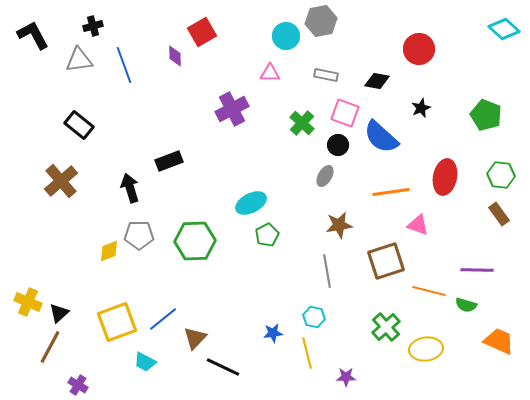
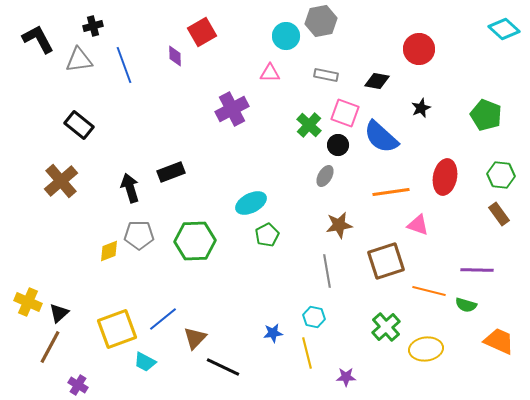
black L-shape at (33, 35): moved 5 px right, 4 px down
green cross at (302, 123): moved 7 px right, 2 px down
black rectangle at (169, 161): moved 2 px right, 11 px down
yellow square at (117, 322): moved 7 px down
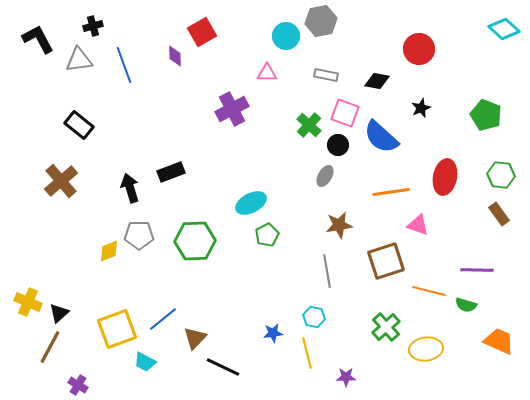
pink triangle at (270, 73): moved 3 px left
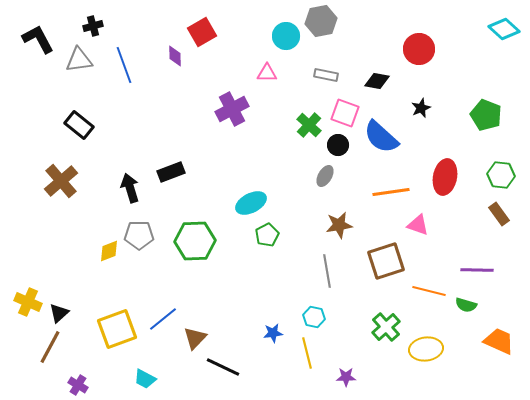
cyan trapezoid at (145, 362): moved 17 px down
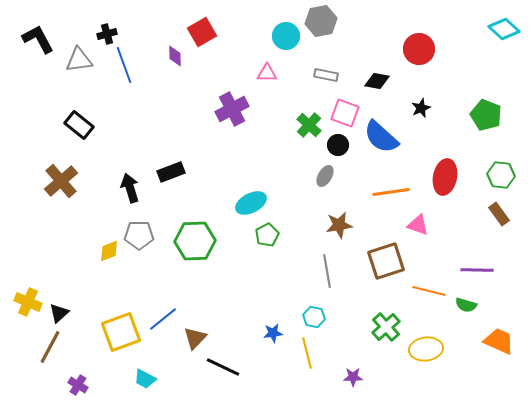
black cross at (93, 26): moved 14 px right, 8 px down
yellow square at (117, 329): moved 4 px right, 3 px down
purple star at (346, 377): moved 7 px right
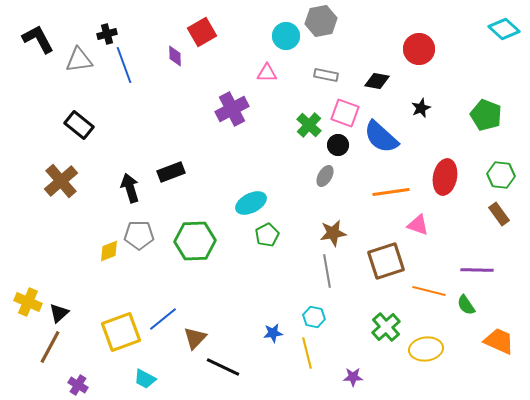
brown star at (339, 225): moved 6 px left, 8 px down
green semicircle at (466, 305): rotated 40 degrees clockwise
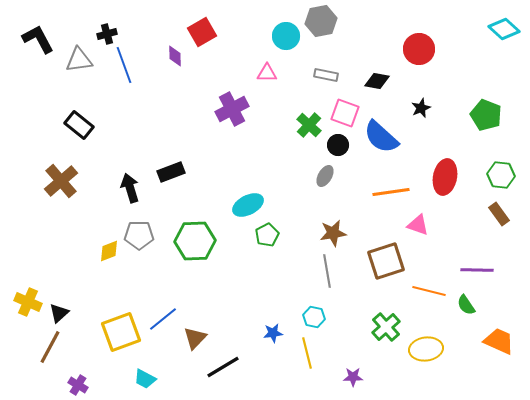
cyan ellipse at (251, 203): moved 3 px left, 2 px down
black line at (223, 367): rotated 56 degrees counterclockwise
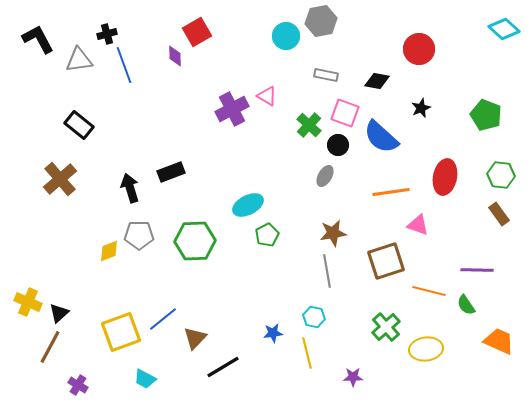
red square at (202, 32): moved 5 px left
pink triangle at (267, 73): moved 23 px down; rotated 30 degrees clockwise
brown cross at (61, 181): moved 1 px left, 2 px up
